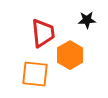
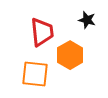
black star: rotated 18 degrees clockwise
red trapezoid: moved 1 px left, 1 px up
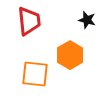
red trapezoid: moved 13 px left, 11 px up
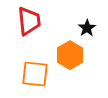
black star: moved 8 px down; rotated 24 degrees clockwise
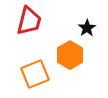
red trapezoid: rotated 20 degrees clockwise
orange square: rotated 28 degrees counterclockwise
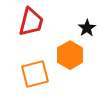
red trapezoid: moved 2 px right, 1 px down
orange square: rotated 8 degrees clockwise
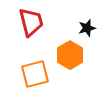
red trapezoid: rotated 28 degrees counterclockwise
black star: rotated 18 degrees clockwise
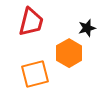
red trapezoid: rotated 28 degrees clockwise
orange hexagon: moved 1 px left, 2 px up
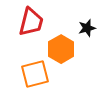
orange hexagon: moved 8 px left, 4 px up
